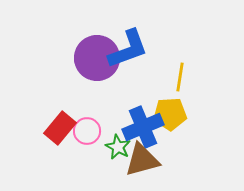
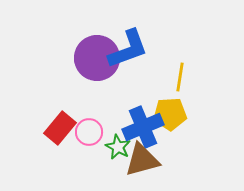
pink circle: moved 2 px right, 1 px down
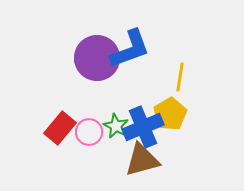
blue L-shape: moved 2 px right
yellow pentagon: rotated 28 degrees counterclockwise
green star: moved 2 px left, 21 px up
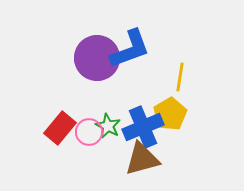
green star: moved 8 px left
brown triangle: moved 1 px up
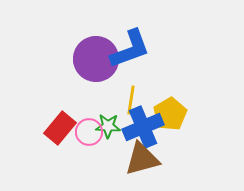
purple circle: moved 1 px left, 1 px down
yellow line: moved 49 px left, 23 px down
green star: rotated 25 degrees counterclockwise
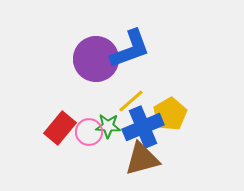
yellow line: moved 1 px down; rotated 40 degrees clockwise
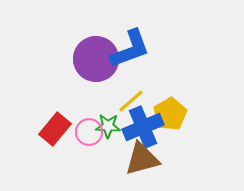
red rectangle: moved 5 px left, 1 px down
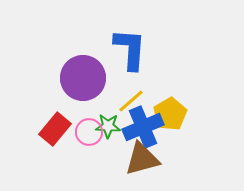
blue L-shape: rotated 66 degrees counterclockwise
purple circle: moved 13 px left, 19 px down
